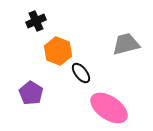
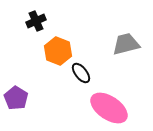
purple pentagon: moved 15 px left, 5 px down
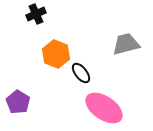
black cross: moved 7 px up
orange hexagon: moved 2 px left, 3 px down
purple pentagon: moved 2 px right, 4 px down
pink ellipse: moved 5 px left
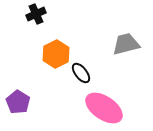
orange hexagon: rotated 12 degrees clockwise
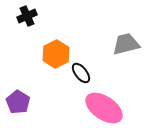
black cross: moved 9 px left, 2 px down
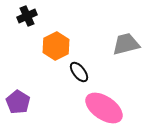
orange hexagon: moved 8 px up
black ellipse: moved 2 px left, 1 px up
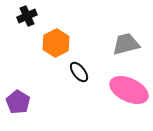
orange hexagon: moved 3 px up
pink ellipse: moved 25 px right, 18 px up; rotated 9 degrees counterclockwise
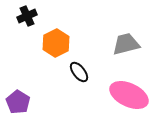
pink ellipse: moved 5 px down
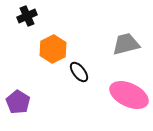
orange hexagon: moved 3 px left, 6 px down
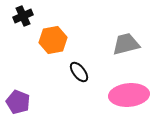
black cross: moved 4 px left
orange hexagon: moved 9 px up; rotated 16 degrees clockwise
pink ellipse: rotated 30 degrees counterclockwise
purple pentagon: rotated 10 degrees counterclockwise
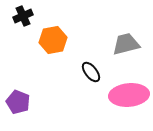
black ellipse: moved 12 px right
